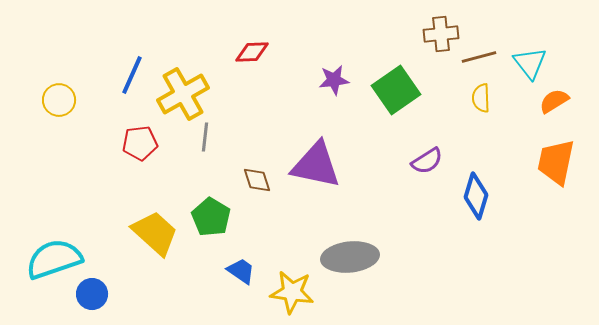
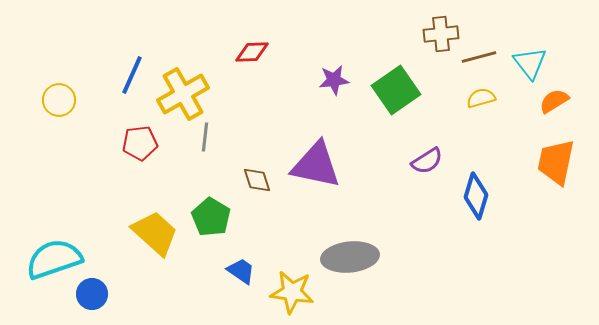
yellow semicircle: rotated 76 degrees clockwise
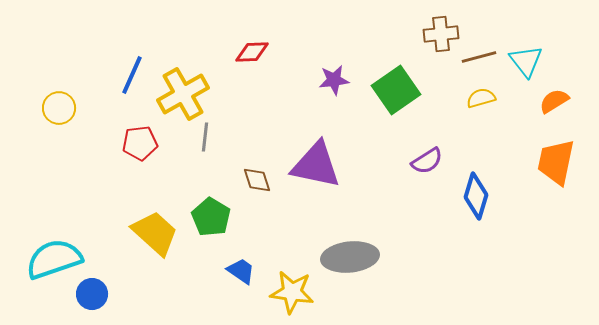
cyan triangle: moved 4 px left, 2 px up
yellow circle: moved 8 px down
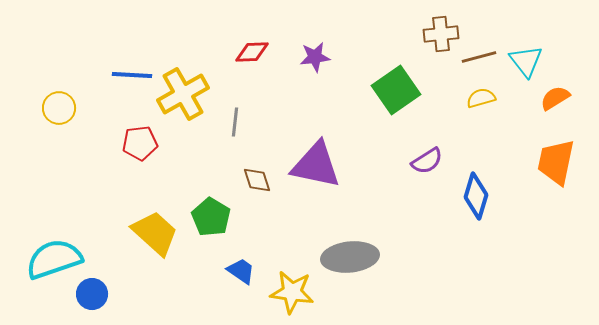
blue line: rotated 69 degrees clockwise
purple star: moved 19 px left, 23 px up
orange semicircle: moved 1 px right, 3 px up
gray line: moved 30 px right, 15 px up
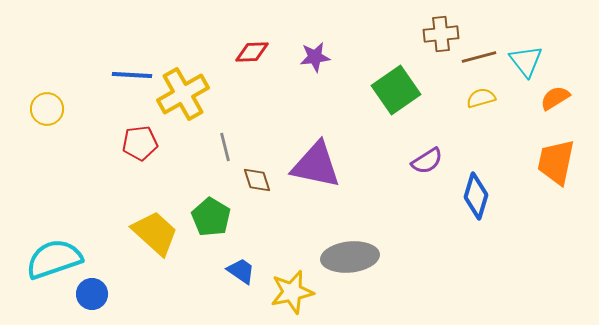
yellow circle: moved 12 px left, 1 px down
gray line: moved 10 px left, 25 px down; rotated 20 degrees counterclockwise
yellow star: rotated 21 degrees counterclockwise
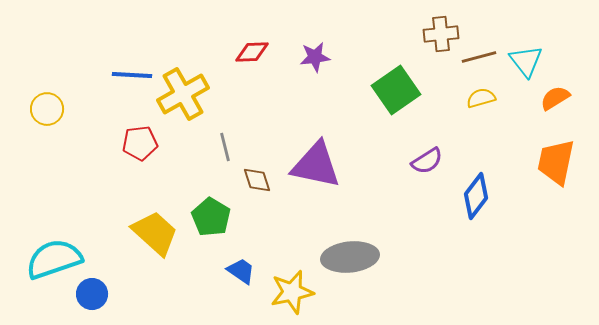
blue diamond: rotated 21 degrees clockwise
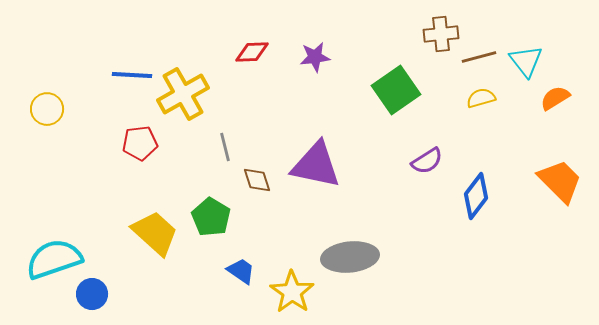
orange trapezoid: moved 4 px right, 19 px down; rotated 123 degrees clockwise
yellow star: rotated 24 degrees counterclockwise
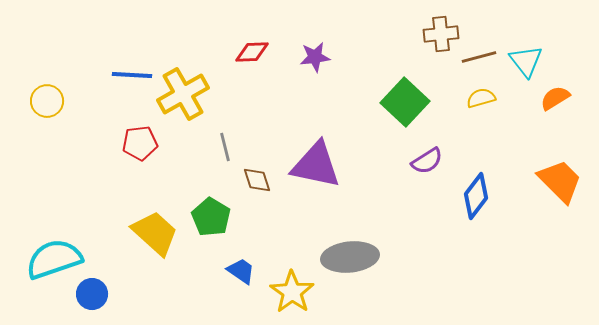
green square: moved 9 px right, 12 px down; rotated 12 degrees counterclockwise
yellow circle: moved 8 px up
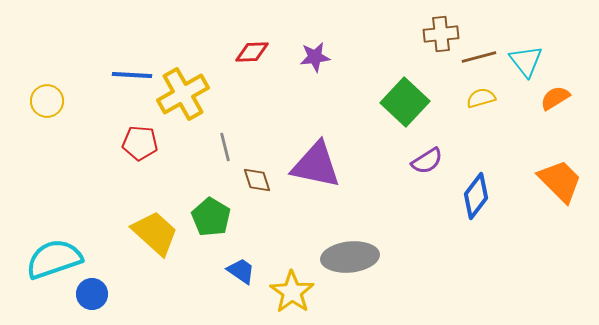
red pentagon: rotated 12 degrees clockwise
